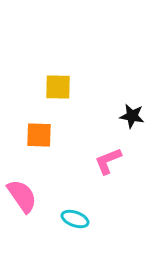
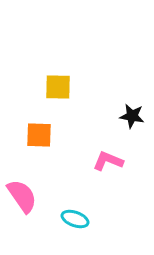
pink L-shape: rotated 44 degrees clockwise
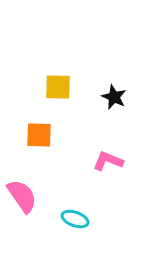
black star: moved 18 px left, 19 px up; rotated 15 degrees clockwise
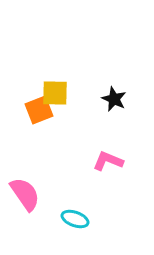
yellow square: moved 3 px left, 6 px down
black star: moved 2 px down
orange square: moved 25 px up; rotated 24 degrees counterclockwise
pink semicircle: moved 3 px right, 2 px up
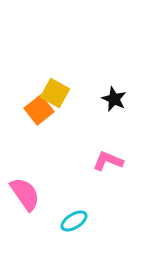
yellow square: rotated 28 degrees clockwise
orange square: rotated 16 degrees counterclockwise
cyan ellipse: moved 1 px left, 2 px down; rotated 52 degrees counterclockwise
